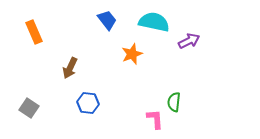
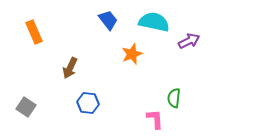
blue trapezoid: moved 1 px right
green semicircle: moved 4 px up
gray square: moved 3 px left, 1 px up
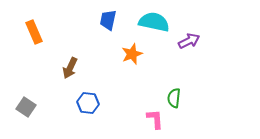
blue trapezoid: rotated 130 degrees counterclockwise
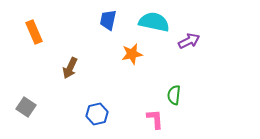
orange star: rotated 10 degrees clockwise
green semicircle: moved 3 px up
blue hexagon: moved 9 px right, 11 px down; rotated 20 degrees counterclockwise
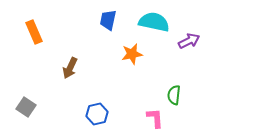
pink L-shape: moved 1 px up
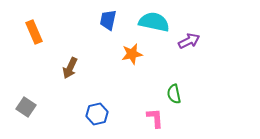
green semicircle: moved 1 px up; rotated 18 degrees counterclockwise
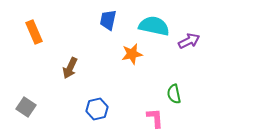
cyan semicircle: moved 4 px down
blue hexagon: moved 5 px up
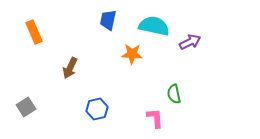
purple arrow: moved 1 px right, 1 px down
orange star: rotated 15 degrees clockwise
gray square: rotated 24 degrees clockwise
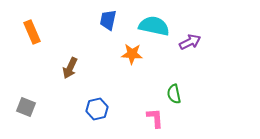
orange rectangle: moved 2 px left
gray square: rotated 36 degrees counterclockwise
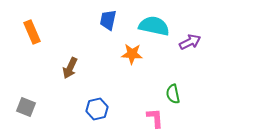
green semicircle: moved 1 px left
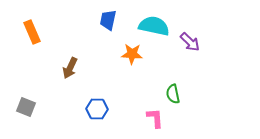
purple arrow: rotated 70 degrees clockwise
blue hexagon: rotated 15 degrees clockwise
